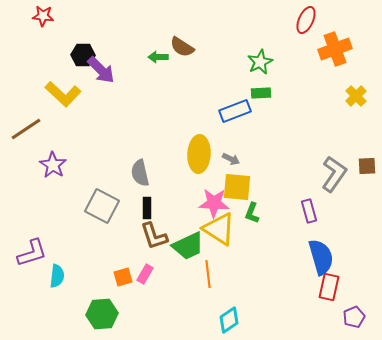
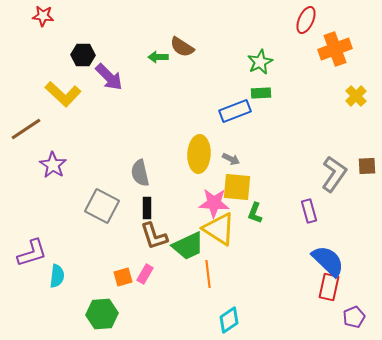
purple arrow: moved 8 px right, 7 px down
green L-shape: moved 3 px right
blue semicircle: moved 7 px right, 4 px down; rotated 30 degrees counterclockwise
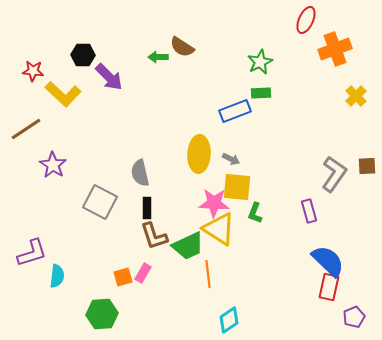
red star: moved 10 px left, 55 px down
gray square: moved 2 px left, 4 px up
pink rectangle: moved 2 px left, 1 px up
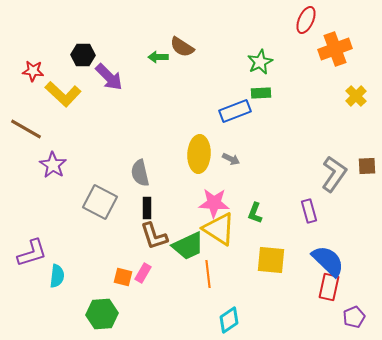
brown line: rotated 64 degrees clockwise
yellow square: moved 34 px right, 73 px down
orange square: rotated 30 degrees clockwise
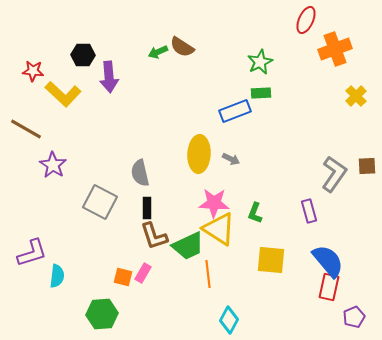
green arrow: moved 5 px up; rotated 24 degrees counterclockwise
purple arrow: rotated 40 degrees clockwise
blue semicircle: rotated 6 degrees clockwise
cyan diamond: rotated 28 degrees counterclockwise
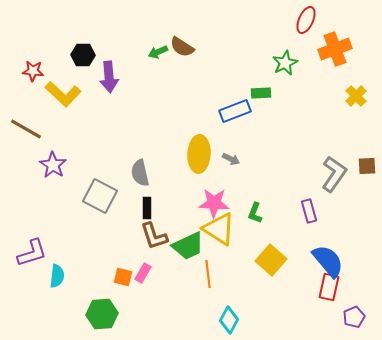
green star: moved 25 px right, 1 px down
gray square: moved 6 px up
yellow square: rotated 36 degrees clockwise
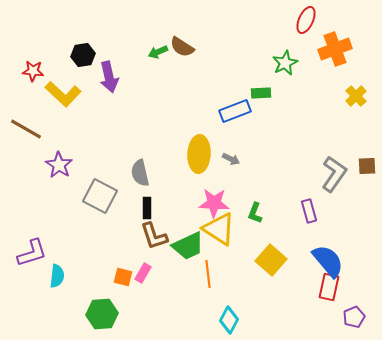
black hexagon: rotated 10 degrees counterclockwise
purple arrow: rotated 8 degrees counterclockwise
purple star: moved 6 px right
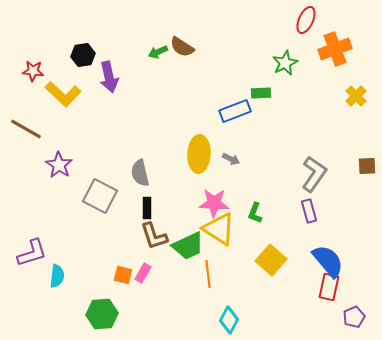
gray L-shape: moved 20 px left
orange square: moved 2 px up
